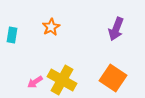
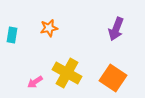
orange star: moved 2 px left, 1 px down; rotated 18 degrees clockwise
yellow cross: moved 5 px right, 7 px up
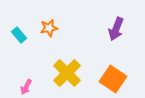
cyan rectangle: moved 7 px right; rotated 49 degrees counterclockwise
yellow cross: rotated 16 degrees clockwise
orange square: moved 1 px down
pink arrow: moved 9 px left, 5 px down; rotated 28 degrees counterclockwise
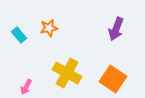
yellow cross: rotated 16 degrees counterclockwise
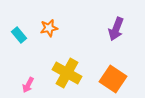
pink arrow: moved 2 px right, 2 px up
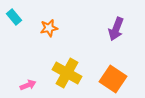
cyan rectangle: moved 5 px left, 18 px up
pink arrow: rotated 140 degrees counterclockwise
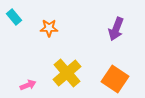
orange star: rotated 12 degrees clockwise
yellow cross: rotated 20 degrees clockwise
orange square: moved 2 px right
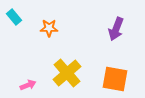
orange square: rotated 24 degrees counterclockwise
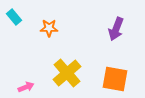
pink arrow: moved 2 px left, 2 px down
